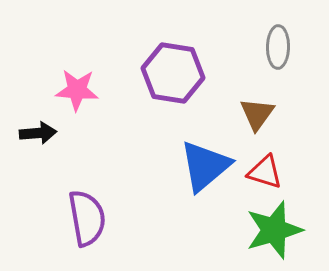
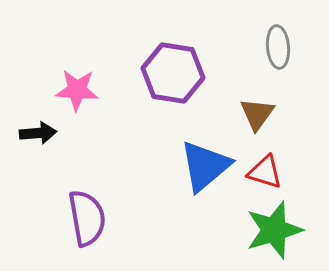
gray ellipse: rotated 6 degrees counterclockwise
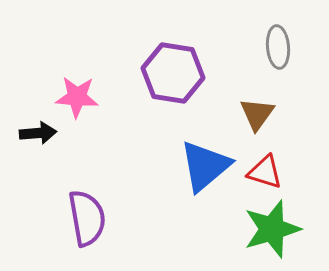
pink star: moved 7 px down
green star: moved 2 px left, 1 px up
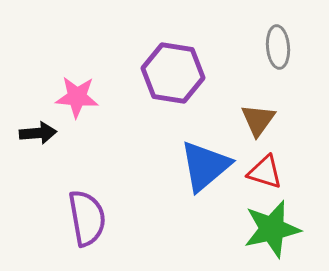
brown triangle: moved 1 px right, 6 px down
green star: rotated 4 degrees clockwise
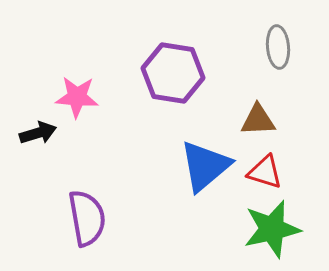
brown triangle: rotated 51 degrees clockwise
black arrow: rotated 12 degrees counterclockwise
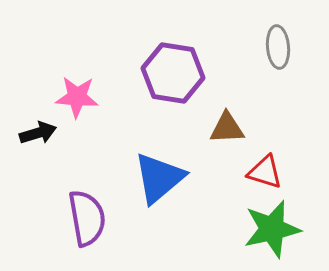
brown triangle: moved 31 px left, 8 px down
blue triangle: moved 46 px left, 12 px down
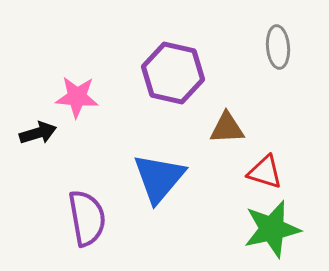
purple hexagon: rotated 4 degrees clockwise
blue triangle: rotated 10 degrees counterclockwise
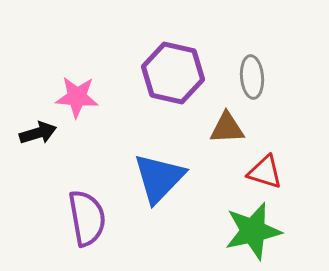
gray ellipse: moved 26 px left, 30 px down
blue triangle: rotated 4 degrees clockwise
green star: moved 19 px left, 2 px down
